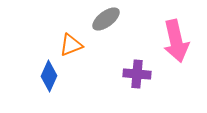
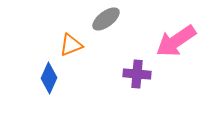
pink arrow: rotated 69 degrees clockwise
blue diamond: moved 2 px down
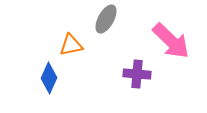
gray ellipse: rotated 24 degrees counterclockwise
pink arrow: moved 5 px left; rotated 102 degrees counterclockwise
orange triangle: rotated 10 degrees clockwise
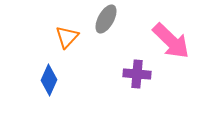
orange triangle: moved 4 px left, 8 px up; rotated 35 degrees counterclockwise
blue diamond: moved 2 px down
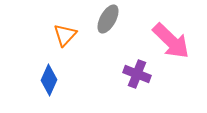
gray ellipse: moved 2 px right
orange triangle: moved 2 px left, 2 px up
purple cross: rotated 16 degrees clockwise
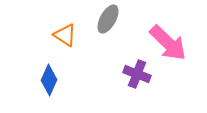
orange triangle: rotated 40 degrees counterclockwise
pink arrow: moved 3 px left, 2 px down
